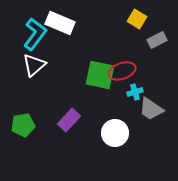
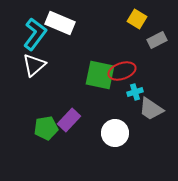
green pentagon: moved 23 px right, 3 px down
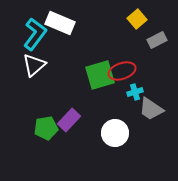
yellow square: rotated 18 degrees clockwise
green square: rotated 28 degrees counterclockwise
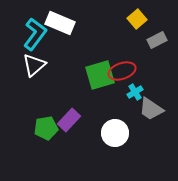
cyan cross: rotated 14 degrees counterclockwise
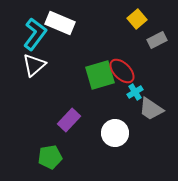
red ellipse: rotated 64 degrees clockwise
green pentagon: moved 4 px right, 29 px down
